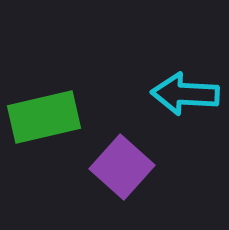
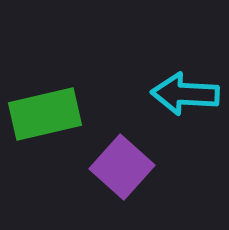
green rectangle: moved 1 px right, 3 px up
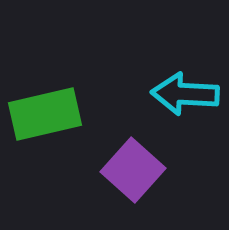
purple square: moved 11 px right, 3 px down
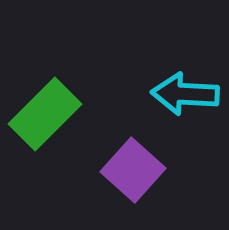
green rectangle: rotated 32 degrees counterclockwise
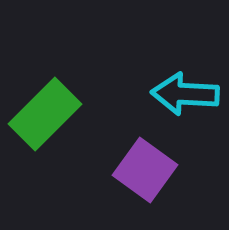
purple square: moved 12 px right; rotated 6 degrees counterclockwise
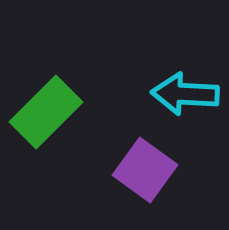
green rectangle: moved 1 px right, 2 px up
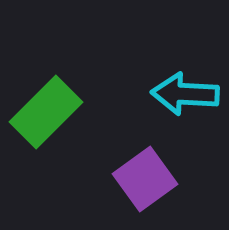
purple square: moved 9 px down; rotated 18 degrees clockwise
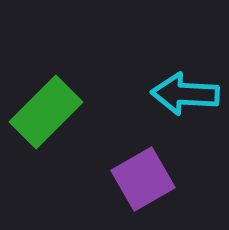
purple square: moved 2 px left; rotated 6 degrees clockwise
